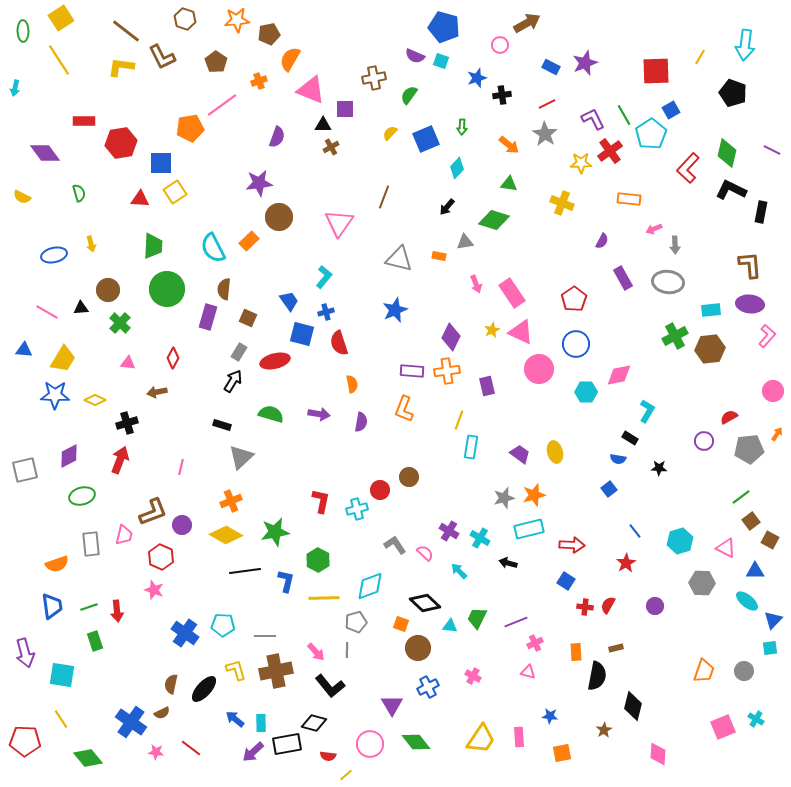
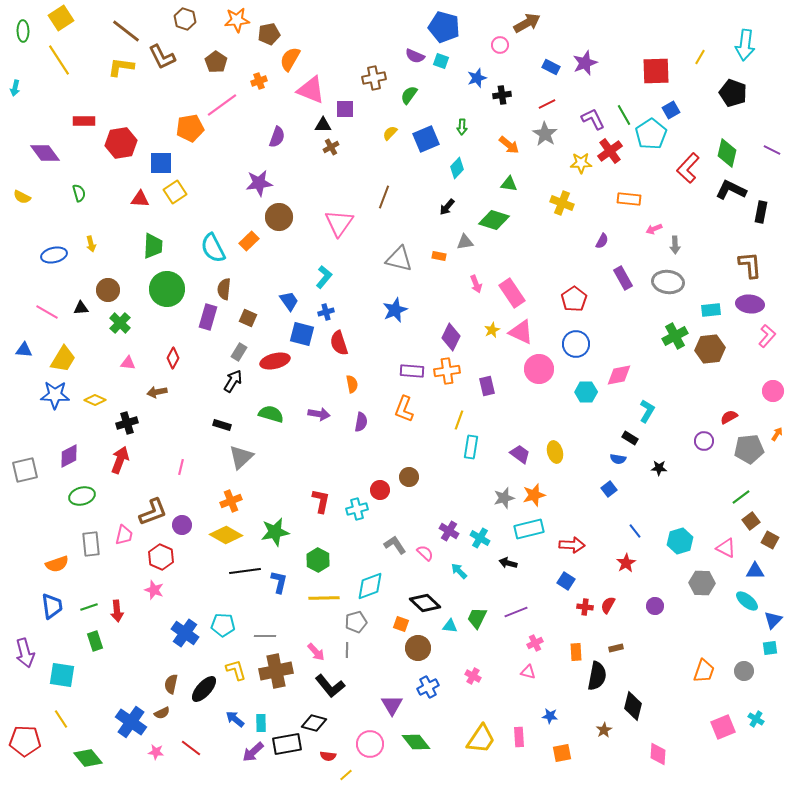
blue L-shape at (286, 581): moved 7 px left, 1 px down
purple line at (516, 622): moved 10 px up
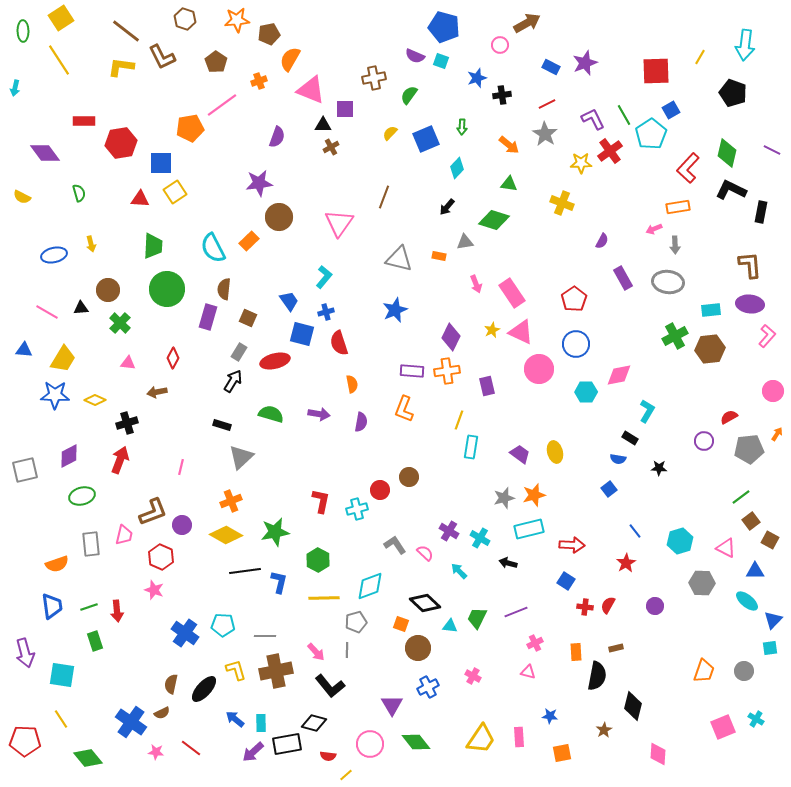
orange rectangle at (629, 199): moved 49 px right, 8 px down; rotated 15 degrees counterclockwise
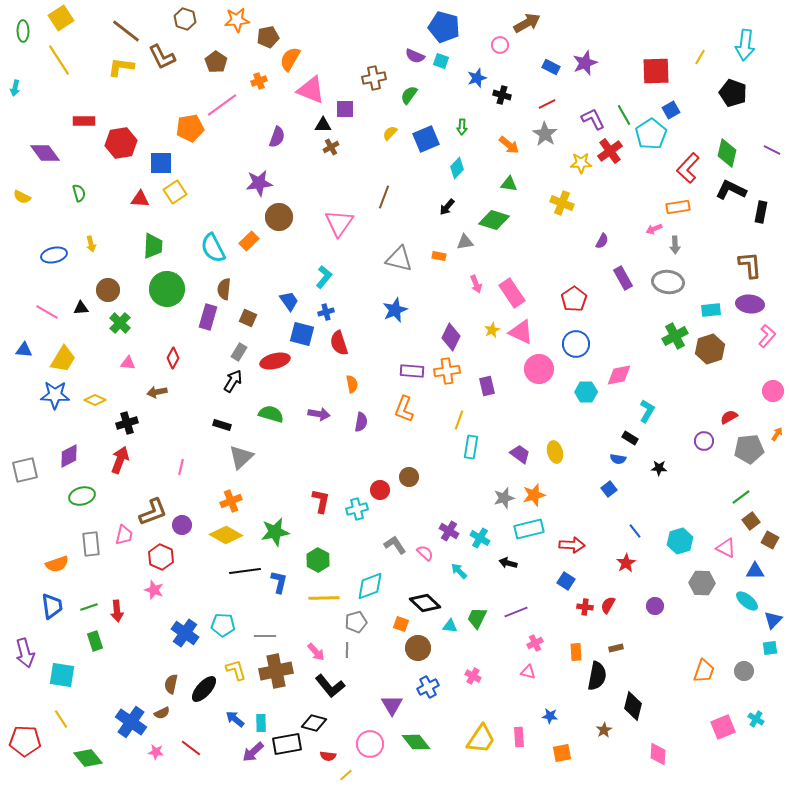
brown pentagon at (269, 34): moved 1 px left, 3 px down
black cross at (502, 95): rotated 24 degrees clockwise
brown hexagon at (710, 349): rotated 12 degrees counterclockwise
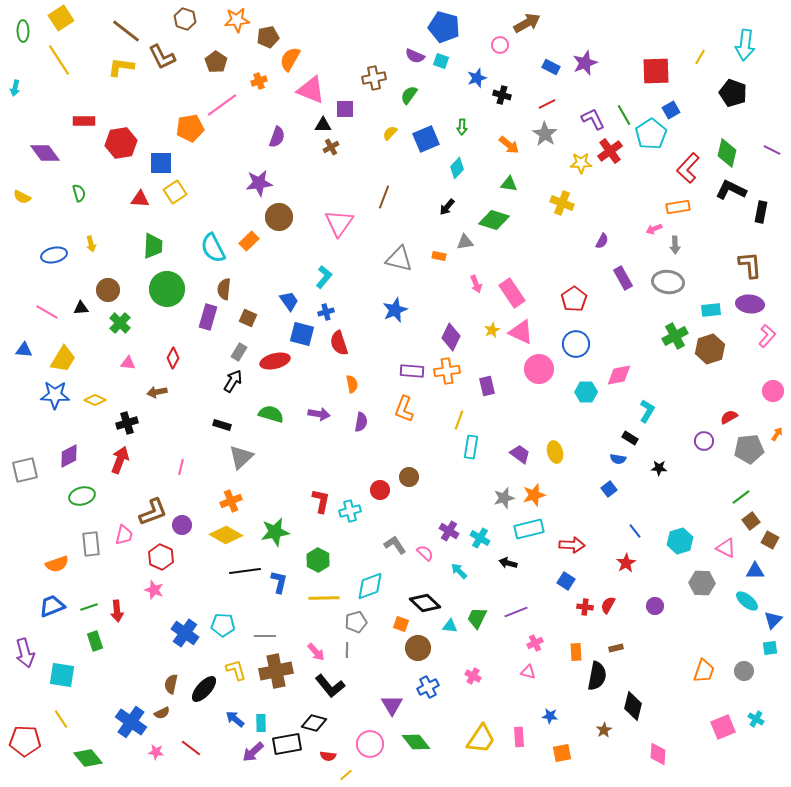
cyan cross at (357, 509): moved 7 px left, 2 px down
blue trapezoid at (52, 606): rotated 104 degrees counterclockwise
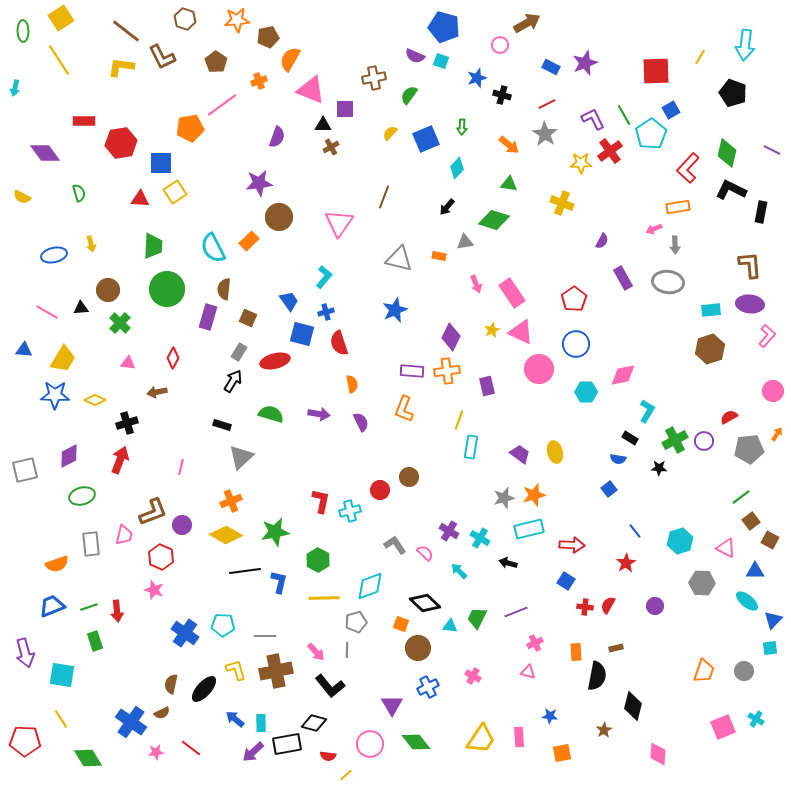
green cross at (675, 336): moved 104 px down
pink diamond at (619, 375): moved 4 px right
purple semicircle at (361, 422): rotated 36 degrees counterclockwise
pink star at (156, 752): rotated 14 degrees counterclockwise
green diamond at (88, 758): rotated 8 degrees clockwise
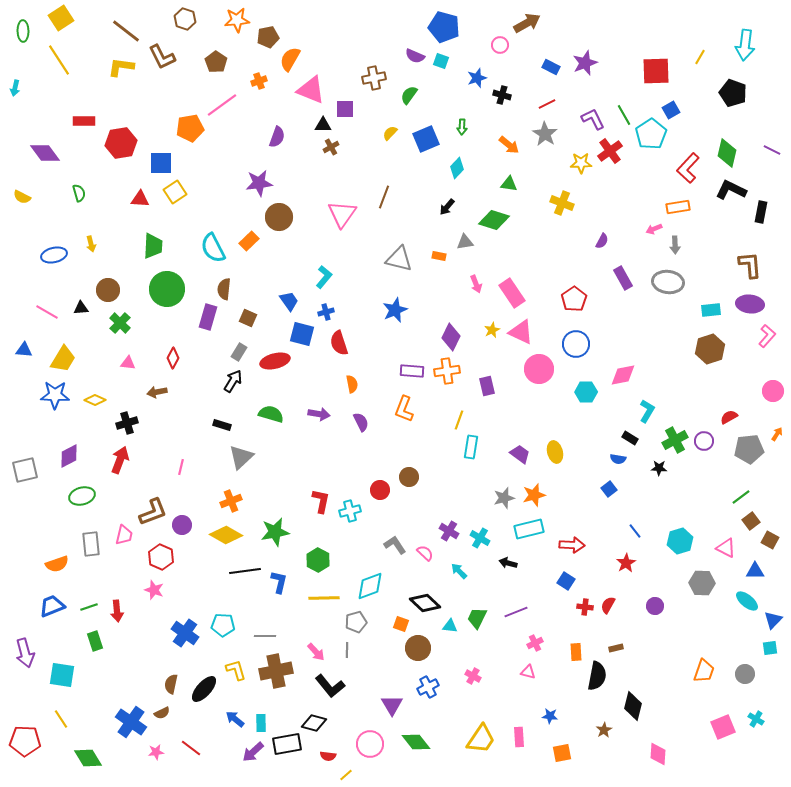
pink triangle at (339, 223): moved 3 px right, 9 px up
gray circle at (744, 671): moved 1 px right, 3 px down
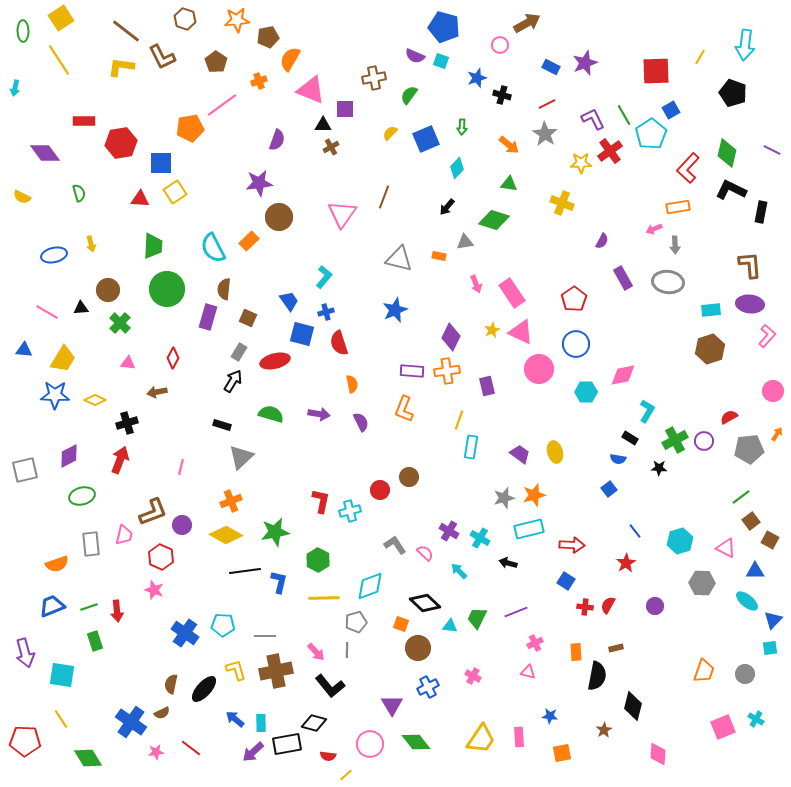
purple semicircle at (277, 137): moved 3 px down
